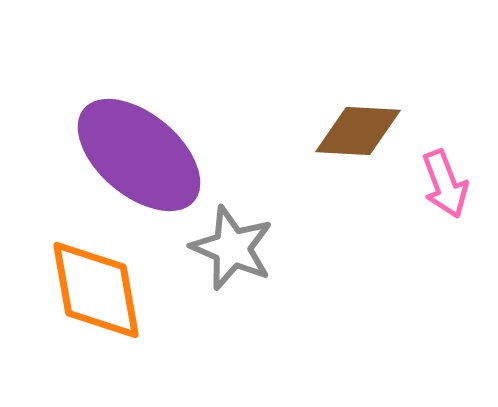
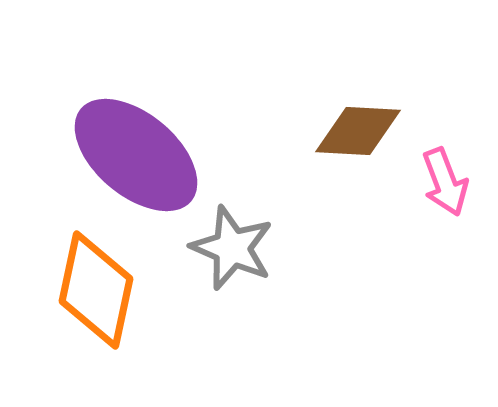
purple ellipse: moved 3 px left
pink arrow: moved 2 px up
orange diamond: rotated 22 degrees clockwise
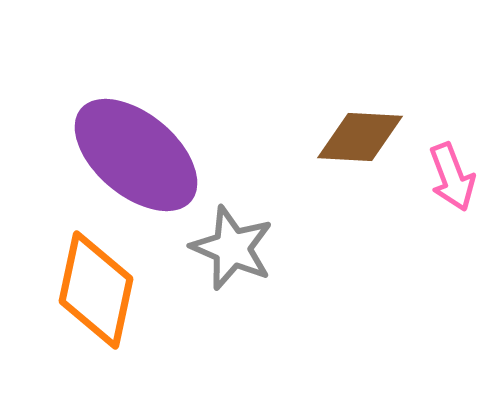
brown diamond: moved 2 px right, 6 px down
pink arrow: moved 7 px right, 5 px up
